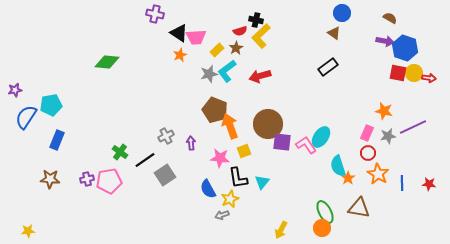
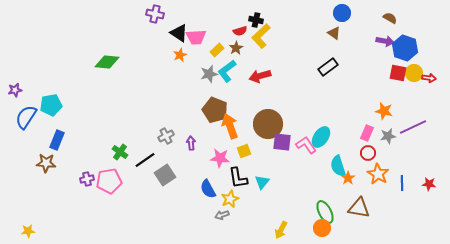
brown star at (50, 179): moved 4 px left, 16 px up
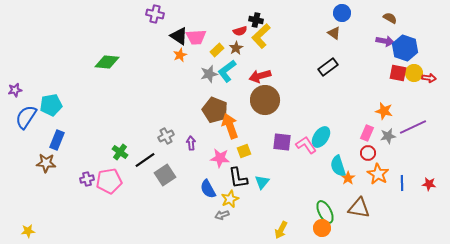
black triangle at (179, 33): moved 3 px down
brown circle at (268, 124): moved 3 px left, 24 px up
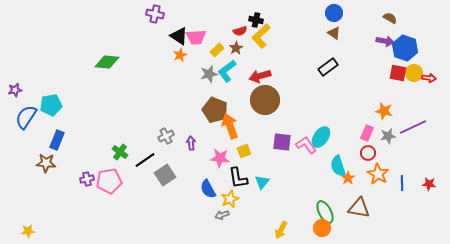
blue circle at (342, 13): moved 8 px left
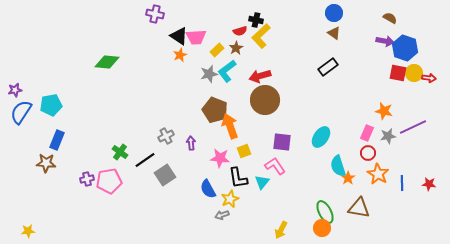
blue semicircle at (26, 117): moved 5 px left, 5 px up
pink L-shape at (306, 145): moved 31 px left, 21 px down
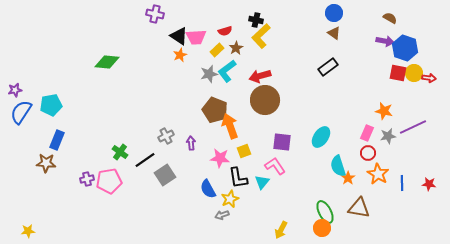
red semicircle at (240, 31): moved 15 px left
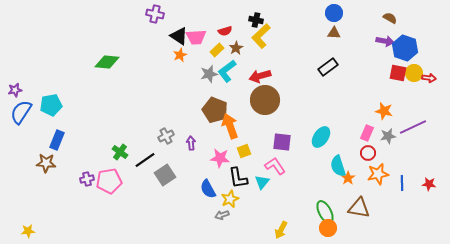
brown triangle at (334, 33): rotated 32 degrees counterclockwise
orange star at (378, 174): rotated 30 degrees clockwise
orange circle at (322, 228): moved 6 px right
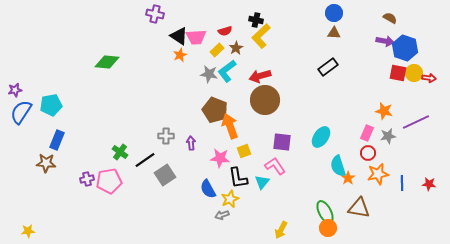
gray star at (209, 74): rotated 24 degrees clockwise
purple line at (413, 127): moved 3 px right, 5 px up
gray cross at (166, 136): rotated 28 degrees clockwise
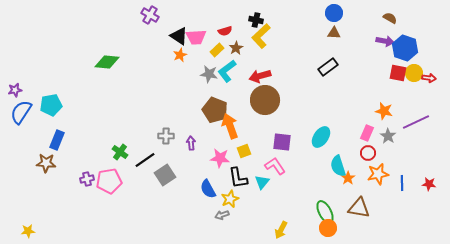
purple cross at (155, 14): moved 5 px left, 1 px down; rotated 18 degrees clockwise
gray star at (388, 136): rotated 28 degrees counterclockwise
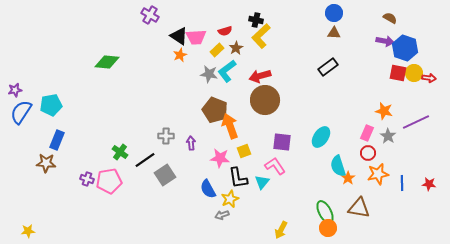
purple cross at (87, 179): rotated 32 degrees clockwise
